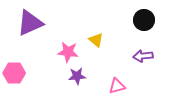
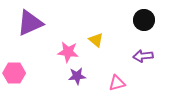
pink triangle: moved 3 px up
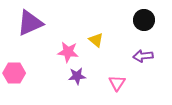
pink triangle: rotated 42 degrees counterclockwise
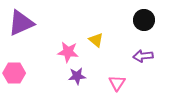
purple triangle: moved 9 px left
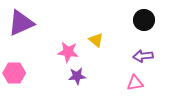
pink triangle: moved 18 px right; rotated 48 degrees clockwise
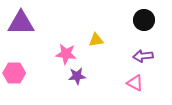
purple triangle: rotated 24 degrees clockwise
yellow triangle: rotated 49 degrees counterclockwise
pink star: moved 2 px left, 2 px down
pink triangle: rotated 36 degrees clockwise
